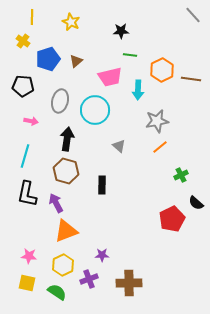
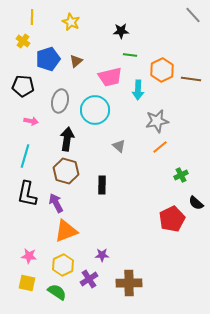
purple cross: rotated 12 degrees counterclockwise
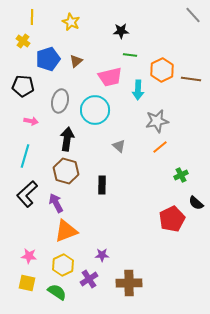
black L-shape: rotated 36 degrees clockwise
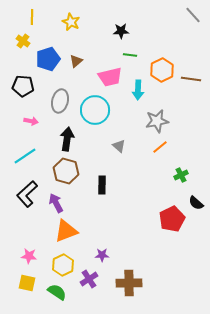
cyan line: rotated 40 degrees clockwise
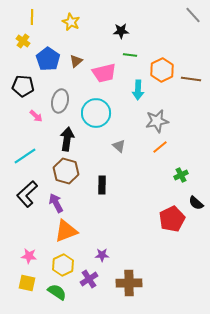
blue pentagon: rotated 20 degrees counterclockwise
pink trapezoid: moved 6 px left, 4 px up
cyan circle: moved 1 px right, 3 px down
pink arrow: moved 5 px right, 5 px up; rotated 32 degrees clockwise
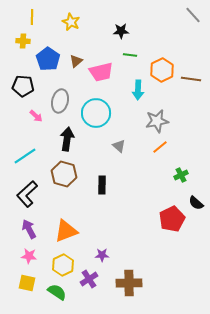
yellow cross: rotated 32 degrees counterclockwise
pink trapezoid: moved 3 px left, 1 px up
brown hexagon: moved 2 px left, 3 px down
purple arrow: moved 27 px left, 26 px down
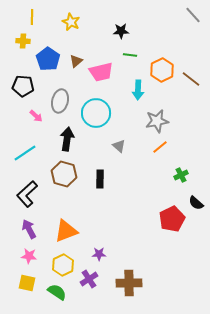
brown line: rotated 30 degrees clockwise
cyan line: moved 3 px up
black rectangle: moved 2 px left, 6 px up
purple star: moved 3 px left, 1 px up
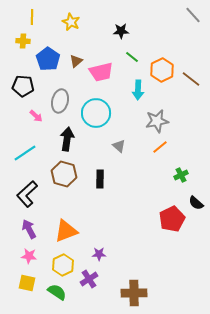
green line: moved 2 px right, 2 px down; rotated 32 degrees clockwise
brown cross: moved 5 px right, 10 px down
